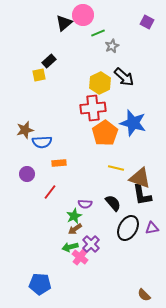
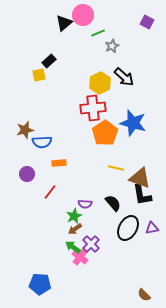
green arrow: moved 3 px right; rotated 49 degrees clockwise
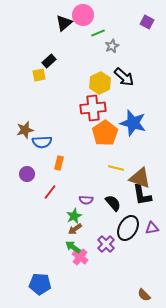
orange rectangle: rotated 72 degrees counterclockwise
purple semicircle: moved 1 px right, 4 px up
purple cross: moved 15 px right
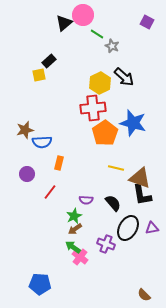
green line: moved 1 px left, 1 px down; rotated 56 degrees clockwise
gray star: rotated 24 degrees counterclockwise
purple cross: rotated 24 degrees counterclockwise
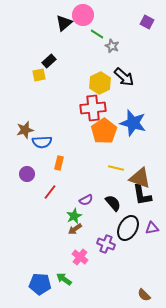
orange pentagon: moved 1 px left, 2 px up
purple semicircle: rotated 32 degrees counterclockwise
green arrow: moved 9 px left, 32 px down
